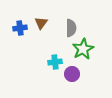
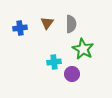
brown triangle: moved 6 px right
gray semicircle: moved 4 px up
green star: rotated 15 degrees counterclockwise
cyan cross: moved 1 px left
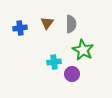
green star: moved 1 px down
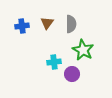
blue cross: moved 2 px right, 2 px up
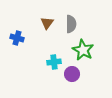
blue cross: moved 5 px left, 12 px down; rotated 24 degrees clockwise
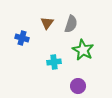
gray semicircle: rotated 18 degrees clockwise
blue cross: moved 5 px right
purple circle: moved 6 px right, 12 px down
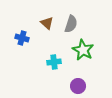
brown triangle: rotated 24 degrees counterclockwise
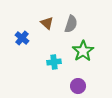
blue cross: rotated 24 degrees clockwise
green star: moved 1 px down; rotated 10 degrees clockwise
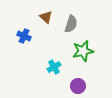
brown triangle: moved 1 px left, 6 px up
blue cross: moved 2 px right, 2 px up; rotated 16 degrees counterclockwise
green star: rotated 20 degrees clockwise
cyan cross: moved 5 px down; rotated 24 degrees counterclockwise
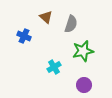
purple circle: moved 6 px right, 1 px up
